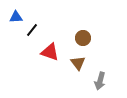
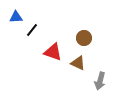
brown circle: moved 1 px right
red triangle: moved 3 px right
brown triangle: rotated 28 degrees counterclockwise
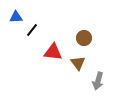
red triangle: rotated 12 degrees counterclockwise
brown triangle: rotated 28 degrees clockwise
gray arrow: moved 2 px left
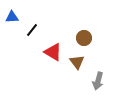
blue triangle: moved 4 px left
red triangle: rotated 24 degrees clockwise
brown triangle: moved 1 px left, 1 px up
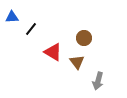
black line: moved 1 px left, 1 px up
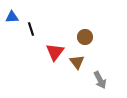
black line: rotated 56 degrees counterclockwise
brown circle: moved 1 px right, 1 px up
red triangle: moved 2 px right; rotated 36 degrees clockwise
gray arrow: moved 2 px right, 1 px up; rotated 42 degrees counterclockwise
